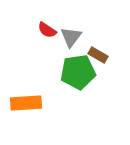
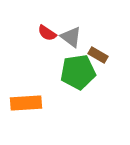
red semicircle: moved 3 px down
gray triangle: rotated 30 degrees counterclockwise
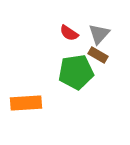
red semicircle: moved 22 px right
gray triangle: moved 28 px right, 3 px up; rotated 35 degrees clockwise
green pentagon: moved 2 px left
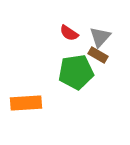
gray triangle: moved 1 px right, 3 px down
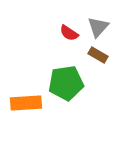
gray triangle: moved 2 px left, 10 px up
green pentagon: moved 10 px left, 11 px down
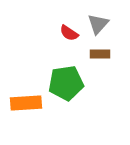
gray triangle: moved 3 px up
brown rectangle: moved 2 px right, 1 px up; rotated 30 degrees counterclockwise
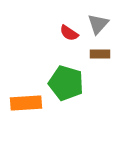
green pentagon: rotated 24 degrees clockwise
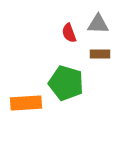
gray triangle: rotated 50 degrees clockwise
red semicircle: rotated 36 degrees clockwise
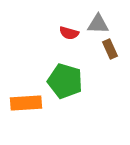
red semicircle: rotated 54 degrees counterclockwise
brown rectangle: moved 10 px right, 5 px up; rotated 66 degrees clockwise
green pentagon: moved 1 px left, 2 px up
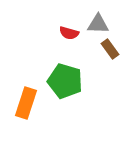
brown rectangle: rotated 12 degrees counterclockwise
orange rectangle: rotated 68 degrees counterclockwise
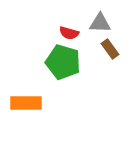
gray triangle: moved 2 px right, 1 px up
green pentagon: moved 2 px left, 19 px up
orange rectangle: rotated 72 degrees clockwise
